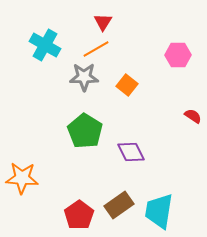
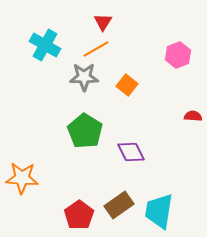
pink hexagon: rotated 20 degrees counterclockwise
red semicircle: rotated 30 degrees counterclockwise
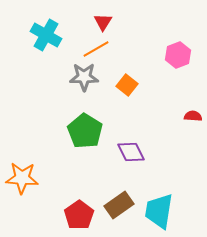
cyan cross: moved 1 px right, 10 px up
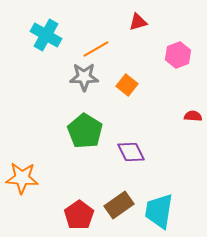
red triangle: moved 35 px right; rotated 42 degrees clockwise
